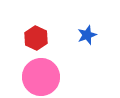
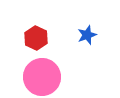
pink circle: moved 1 px right
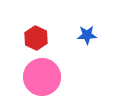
blue star: rotated 18 degrees clockwise
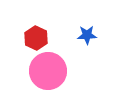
pink circle: moved 6 px right, 6 px up
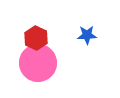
pink circle: moved 10 px left, 8 px up
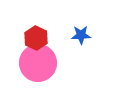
blue star: moved 6 px left
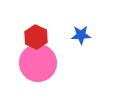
red hexagon: moved 1 px up
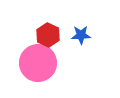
red hexagon: moved 12 px right, 2 px up
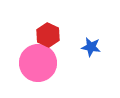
blue star: moved 10 px right, 12 px down; rotated 12 degrees clockwise
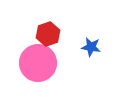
red hexagon: moved 1 px up; rotated 15 degrees clockwise
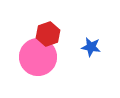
pink circle: moved 6 px up
